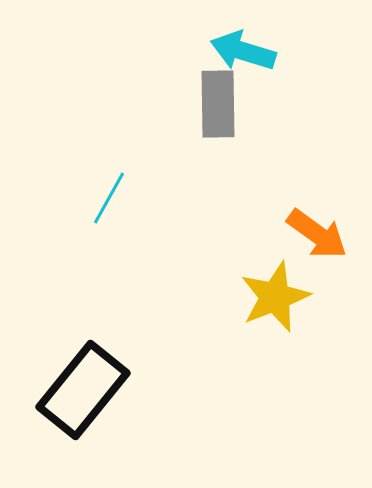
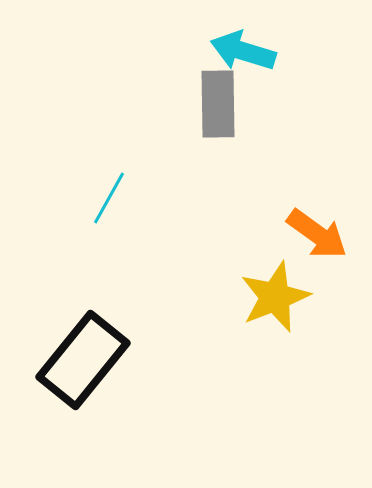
black rectangle: moved 30 px up
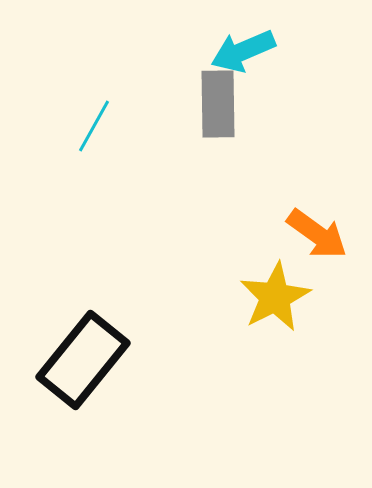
cyan arrow: rotated 40 degrees counterclockwise
cyan line: moved 15 px left, 72 px up
yellow star: rotated 6 degrees counterclockwise
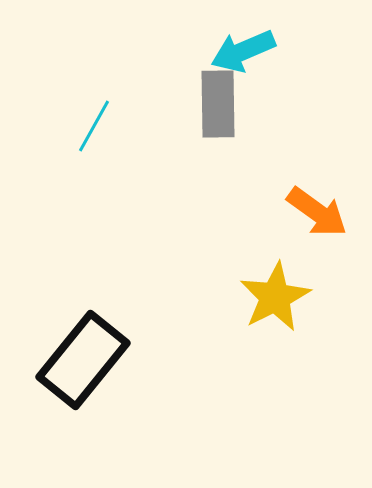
orange arrow: moved 22 px up
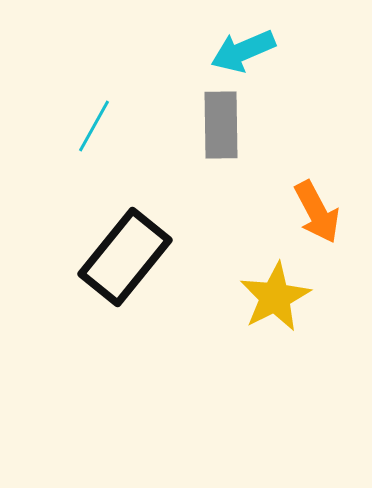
gray rectangle: moved 3 px right, 21 px down
orange arrow: rotated 26 degrees clockwise
black rectangle: moved 42 px right, 103 px up
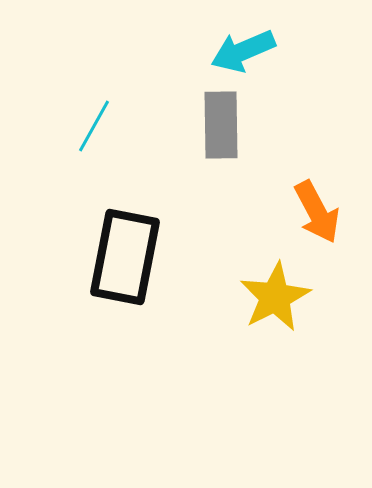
black rectangle: rotated 28 degrees counterclockwise
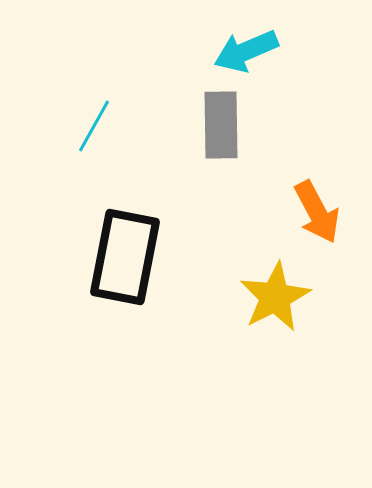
cyan arrow: moved 3 px right
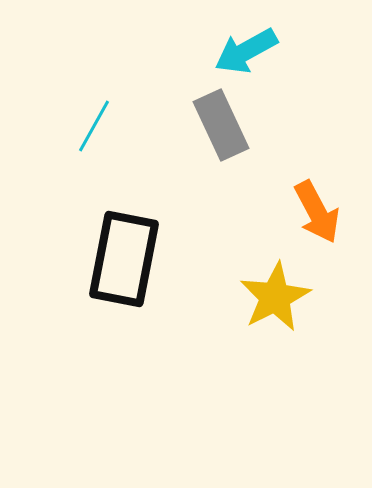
cyan arrow: rotated 6 degrees counterclockwise
gray rectangle: rotated 24 degrees counterclockwise
black rectangle: moved 1 px left, 2 px down
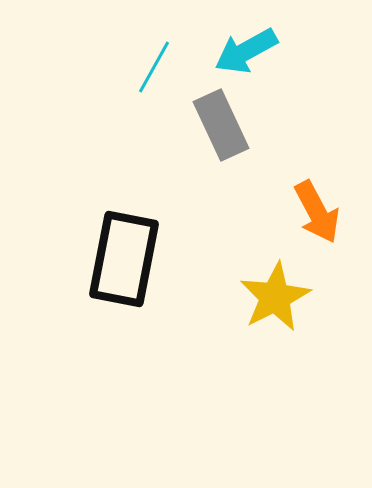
cyan line: moved 60 px right, 59 px up
